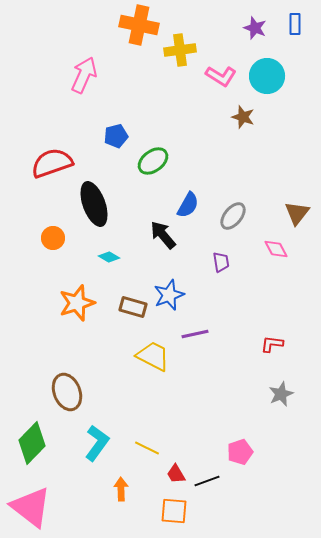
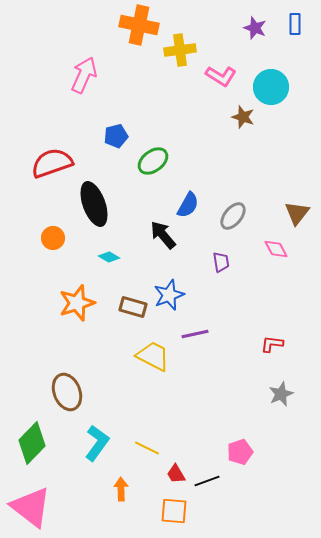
cyan circle: moved 4 px right, 11 px down
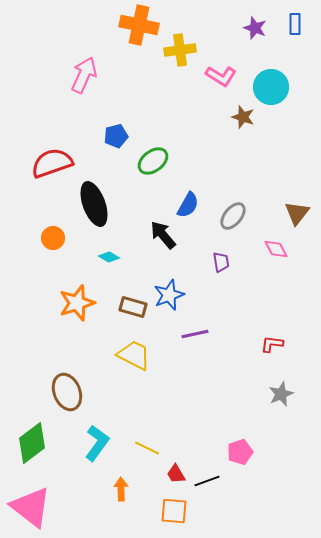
yellow trapezoid: moved 19 px left, 1 px up
green diamond: rotated 9 degrees clockwise
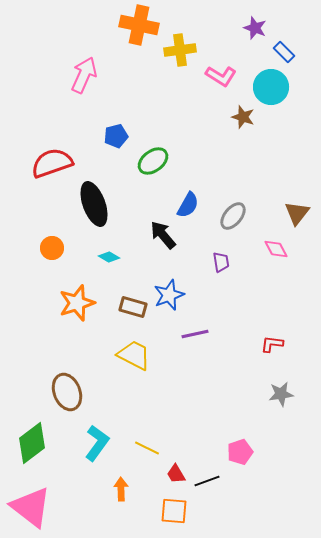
blue rectangle: moved 11 px left, 28 px down; rotated 45 degrees counterclockwise
orange circle: moved 1 px left, 10 px down
gray star: rotated 15 degrees clockwise
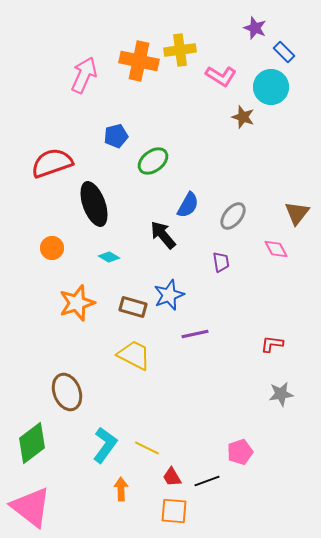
orange cross: moved 36 px down
cyan L-shape: moved 8 px right, 2 px down
red trapezoid: moved 4 px left, 3 px down
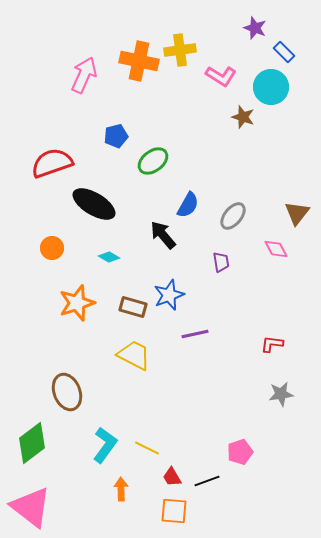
black ellipse: rotated 39 degrees counterclockwise
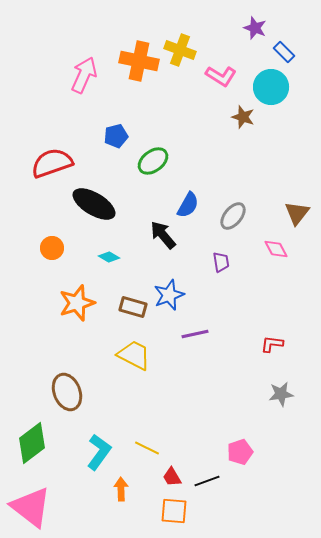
yellow cross: rotated 28 degrees clockwise
cyan L-shape: moved 6 px left, 7 px down
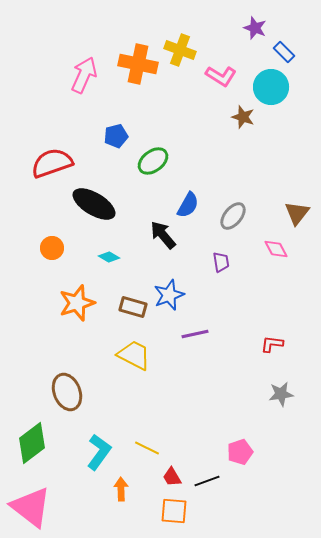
orange cross: moved 1 px left, 3 px down
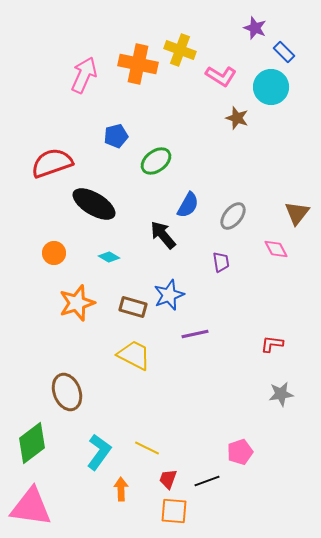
brown star: moved 6 px left, 1 px down
green ellipse: moved 3 px right
orange circle: moved 2 px right, 5 px down
red trapezoid: moved 4 px left, 2 px down; rotated 50 degrees clockwise
pink triangle: rotated 30 degrees counterclockwise
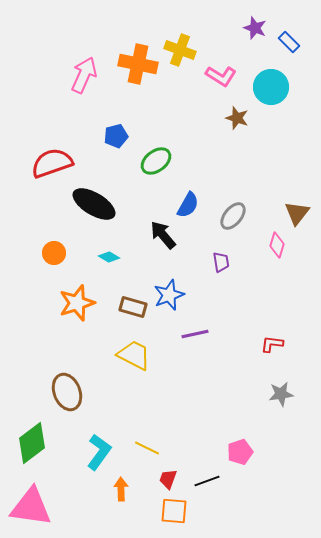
blue rectangle: moved 5 px right, 10 px up
pink diamond: moved 1 px right, 4 px up; rotated 45 degrees clockwise
